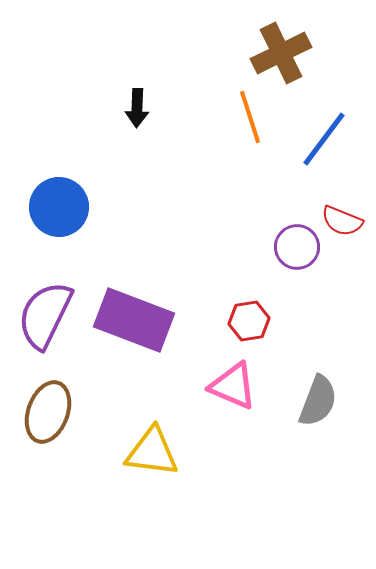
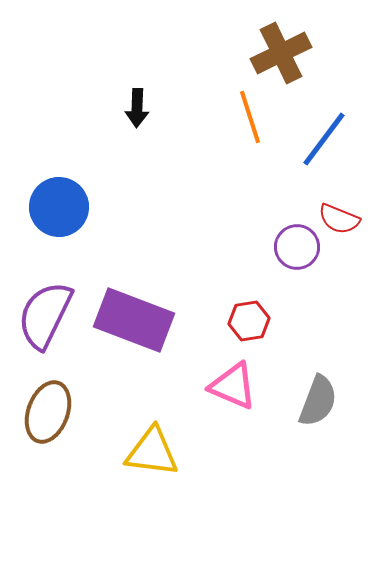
red semicircle: moved 3 px left, 2 px up
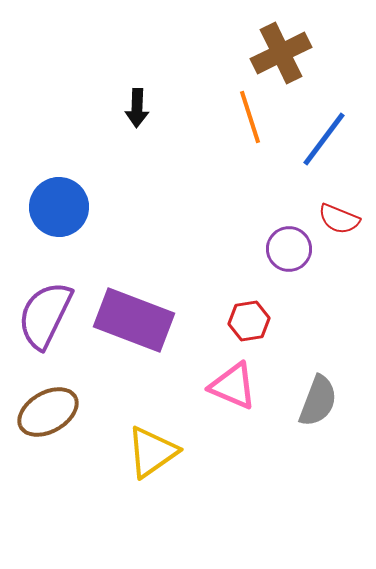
purple circle: moved 8 px left, 2 px down
brown ellipse: rotated 40 degrees clockwise
yellow triangle: rotated 42 degrees counterclockwise
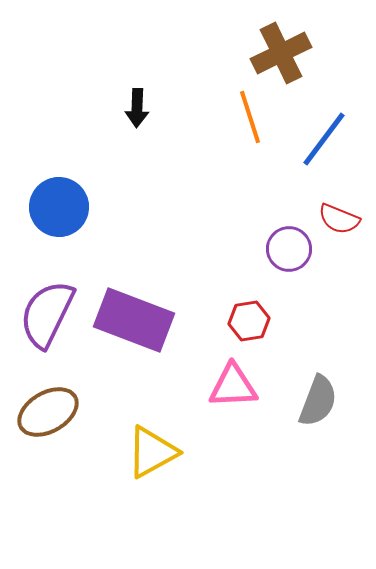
purple semicircle: moved 2 px right, 1 px up
pink triangle: rotated 26 degrees counterclockwise
yellow triangle: rotated 6 degrees clockwise
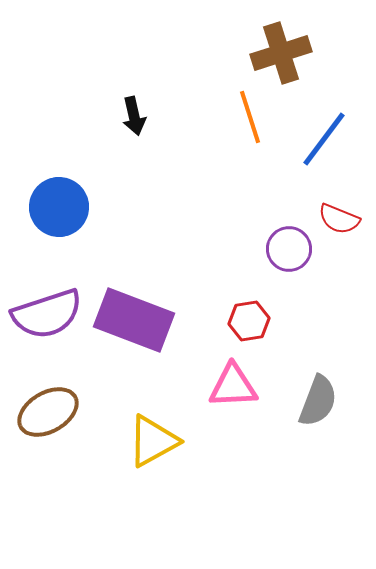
brown cross: rotated 8 degrees clockwise
black arrow: moved 3 px left, 8 px down; rotated 15 degrees counterclockwise
purple semicircle: rotated 134 degrees counterclockwise
yellow triangle: moved 1 px right, 11 px up
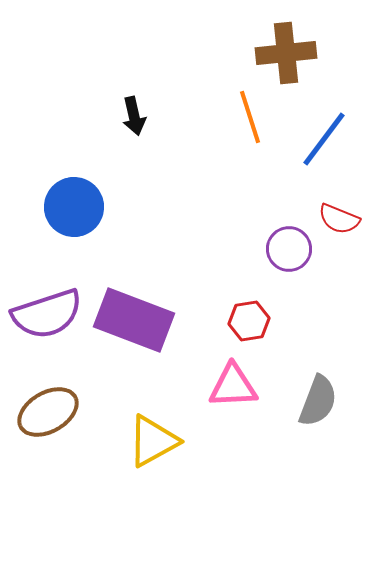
brown cross: moved 5 px right; rotated 12 degrees clockwise
blue circle: moved 15 px right
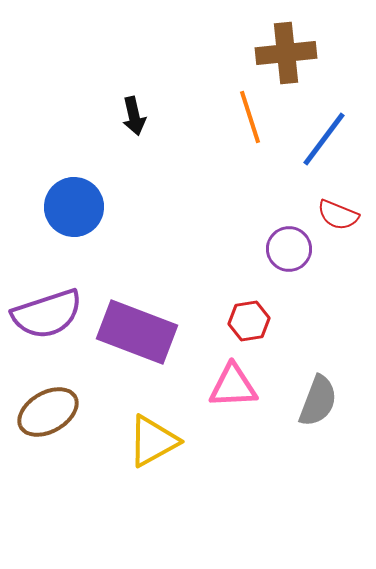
red semicircle: moved 1 px left, 4 px up
purple rectangle: moved 3 px right, 12 px down
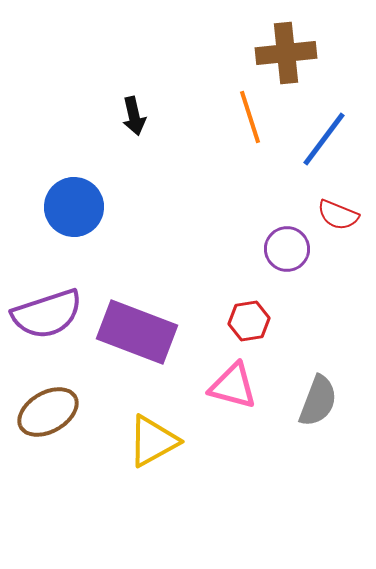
purple circle: moved 2 px left
pink triangle: rotated 18 degrees clockwise
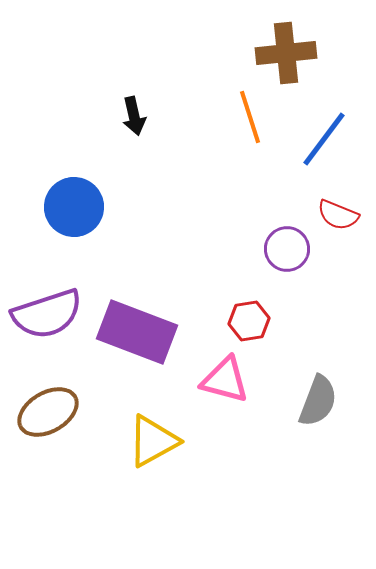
pink triangle: moved 8 px left, 6 px up
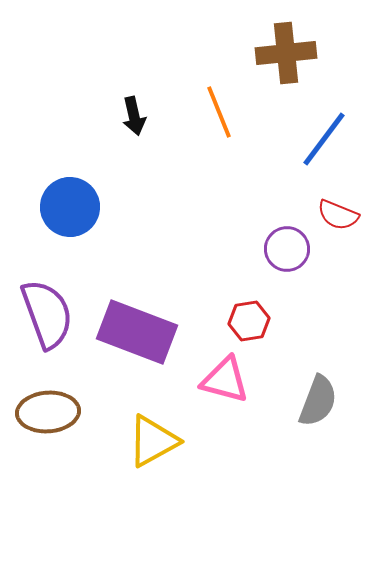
orange line: moved 31 px left, 5 px up; rotated 4 degrees counterclockwise
blue circle: moved 4 px left
purple semicircle: rotated 92 degrees counterclockwise
brown ellipse: rotated 26 degrees clockwise
